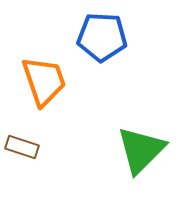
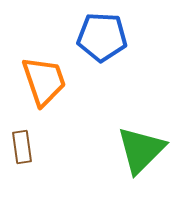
brown rectangle: rotated 64 degrees clockwise
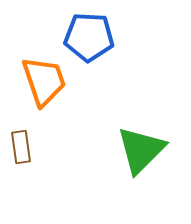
blue pentagon: moved 13 px left
brown rectangle: moved 1 px left
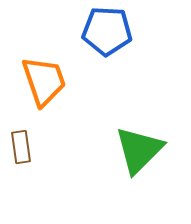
blue pentagon: moved 18 px right, 6 px up
green triangle: moved 2 px left
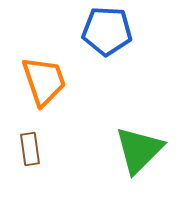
brown rectangle: moved 9 px right, 2 px down
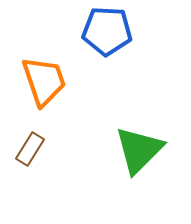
brown rectangle: rotated 40 degrees clockwise
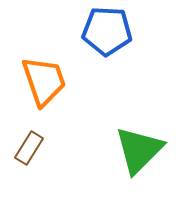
brown rectangle: moved 1 px left, 1 px up
